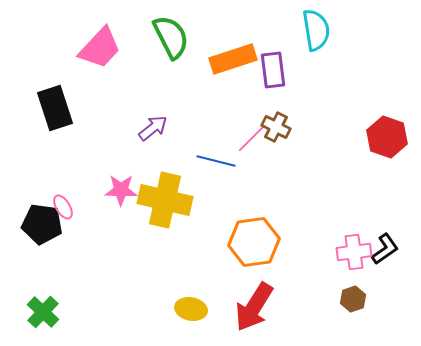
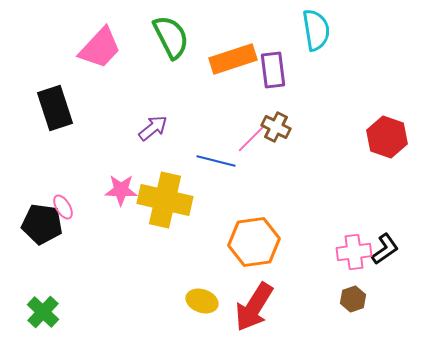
yellow ellipse: moved 11 px right, 8 px up; rotated 8 degrees clockwise
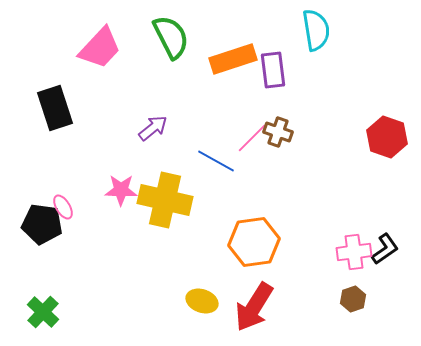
brown cross: moved 2 px right, 5 px down; rotated 8 degrees counterclockwise
blue line: rotated 15 degrees clockwise
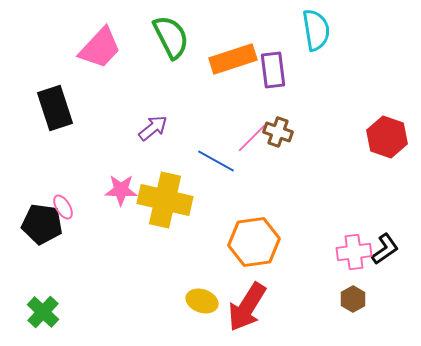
brown hexagon: rotated 10 degrees counterclockwise
red arrow: moved 7 px left
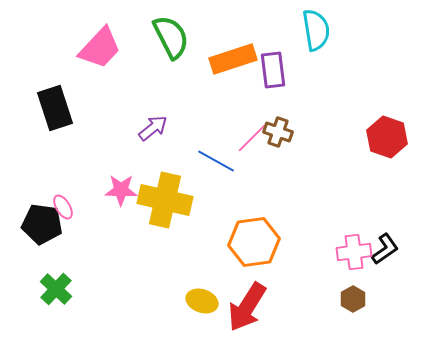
green cross: moved 13 px right, 23 px up
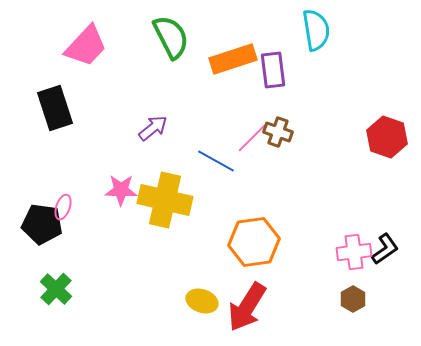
pink trapezoid: moved 14 px left, 2 px up
pink ellipse: rotated 50 degrees clockwise
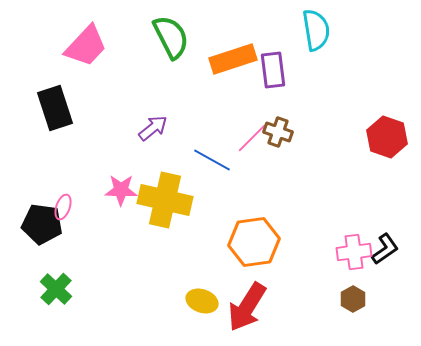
blue line: moved 4 px left, 1 px up
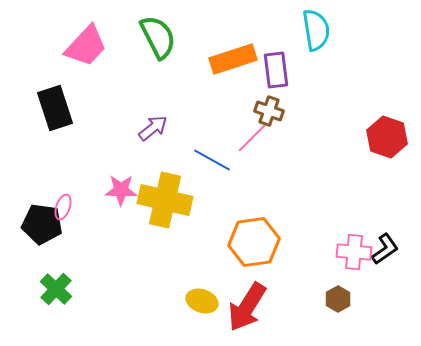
green semicircle: moved 13 px left
purple rectangle: moved 3 px right
brown cross: moved 9 px left, 21 px up
pink cross: rotated 12 degrees clockwise
brown hexagon: moved 15 px left
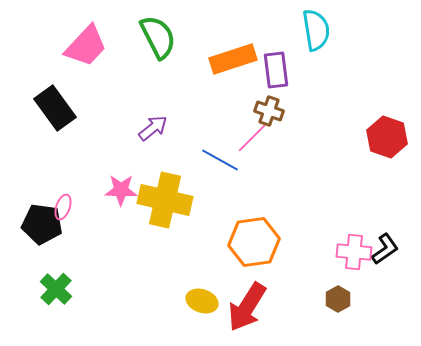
black rectangle: rotated 18 degrees counterclockwise
blue line: moved 8 px right
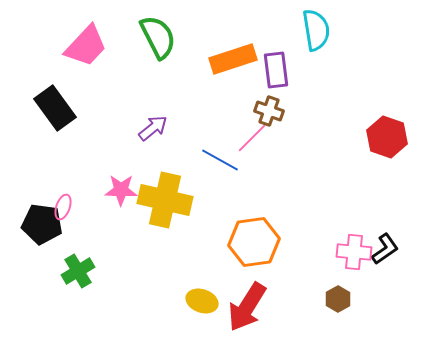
green cross: moved 22 px right, 18 px up; rotated 16 degrees clockwise
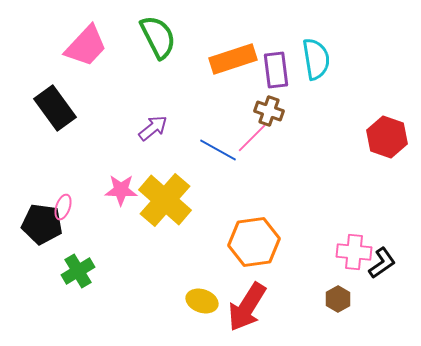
cyan semicircle: moved 29 px down
blue line: moved 2 px left, 10 px up
yellow cross: rotated 28 degrees clockwise
black L-shape: moved 3 px left, 14 px down
